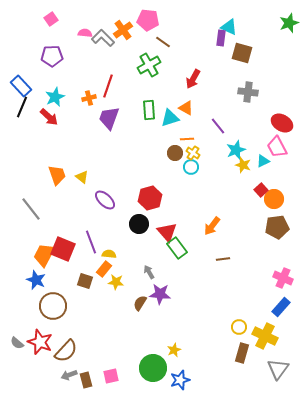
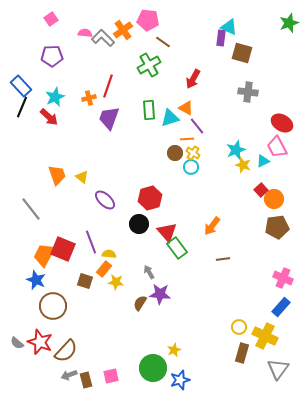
purple line at (218, 126): moved 21 px left
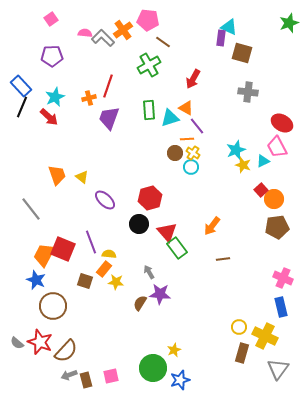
blue rectangle at (281, 307): rotated 54 degrees counterclockwise
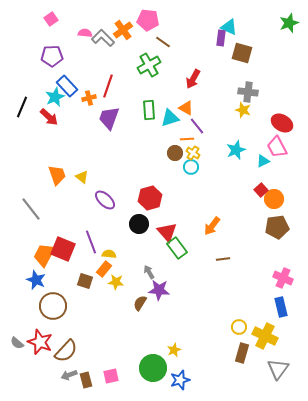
blue rectangle at (21, 86): moved 46 px right
yellow star at (243, 165): moved 55 px up
purple star at (160, 294): moved 1 px left, 4 px up
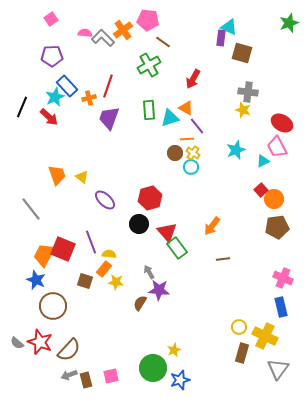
brown semicircle at (66, 351): moved 3 px right, 1 px up
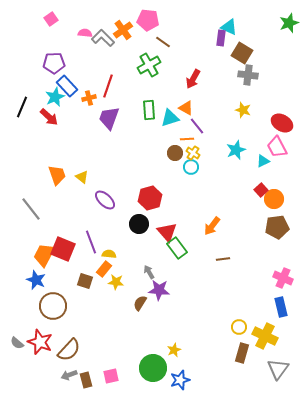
brown square at (242, 53): rotated 15 degrees clockwise
purple pentagon at (52, 56): moved 2 px right, 7 px down
gray cross at (248, 92): moved 17 px up
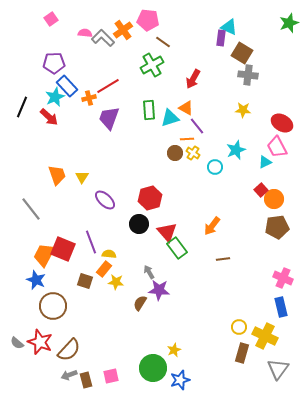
green cross at (149, 65): moved 3 px right
red line at (108, 86): rotated 40 degrees clockwise
yellow star at (243, 110): rotated 14 degrees counterclockwise
cyan triangle at (263, 161): moved 2 px right, 1 px down
cyan circle at (191, 167): moved 24 px right
yellow triangle at (82, 177): rotated 24 degrees clockwise
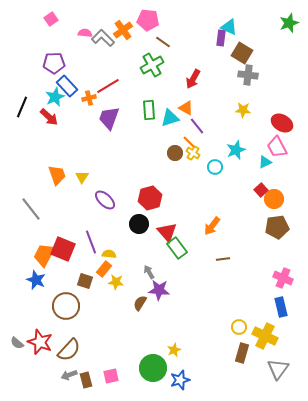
orange line at (187, 139): moved 2 px right, 3 px down; rotated 48 degrees clockwise
brown circle at (53, 306): moved 13 px right
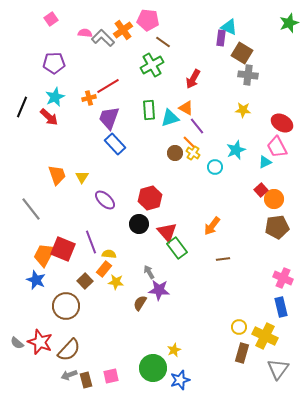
blue rectangle at (67, 86): moved 48 px right, 58 px down
brown square at (85, 281): rotated 28 degrees clockwise
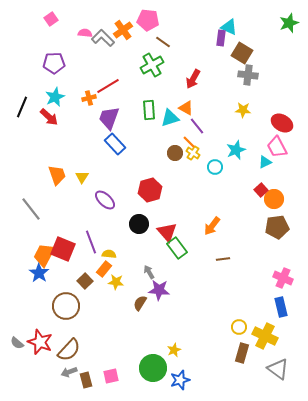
red hexagon at (150, 198): moved 8 px up
blue star at (36, 280): moved 3 px right, 7 px up; rotated 12 degrees clockwise
gray triangle at (278, 369): rotated 30 degrees counterclockwise
gray arrow at (69, 375): moved 3 px up
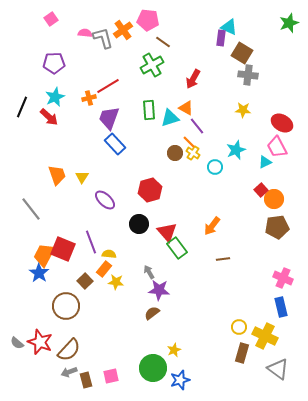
gray L-shape at (103, 38): rotated 30 degrees clockwise
brown semicircle at (140, 303): moved 12 px right, 10 px down; rotated 21 degrees clockwise
